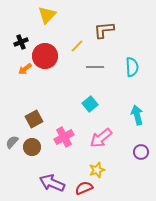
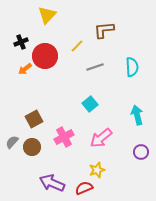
gray line: rotated 18 degrees counterclockwise
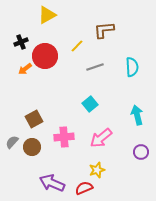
yellow triangle: rotated 18 degrees clockwise
pink cross: rotated 24 degrees clockwise
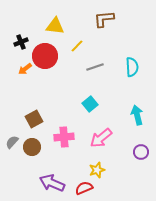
yellow triangle: moved 8 px right, 11 px down; rotated 36 degrees clockwise
brown L-shape: moved 11 px up
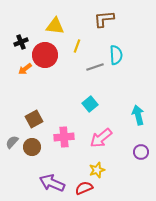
yellow line: rotated 24 degrees counterclockwise
red circle: moved 1 px up
cyan semicircle: moved 16 px left, 12 px up
cyan arrow: moved 1 px right
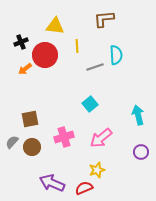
yellow line: rotated 24 degrees counterclockwise
brown square: moved 4 px left; rotated 18 degrees clockwise
pink cross: rotated 12 degrees counterclockwise
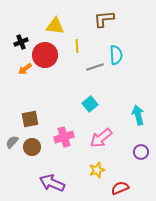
red semicircle: moved 36 px right
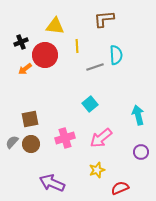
pink cross: moved 1 px right, 1 px down
brown circle: moved 1 px left, 3 px up
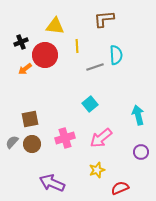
brown circle: moved 1 px right
